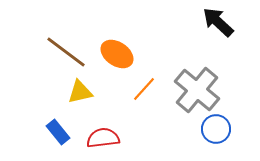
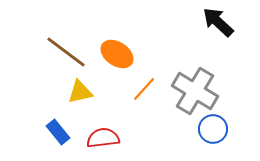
gray cross: moved 2 px left, 1 px down; rotated 9 degrees counterclockwise
blue circle: moved 3 px left
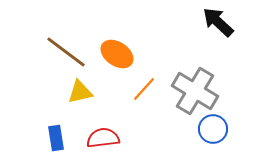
blue rectangle: moved 2 px left, 6 px down; rotated 30 degrees clockwise
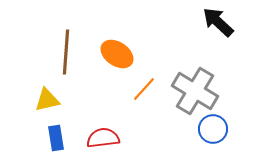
brown line: rotated 57 degrees clockwise
yellow triangle: moved 33 px left, 8 px down
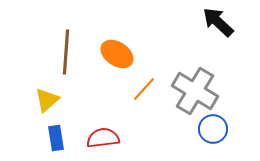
yellow triangle: rotated 28 degrees counterclockwise
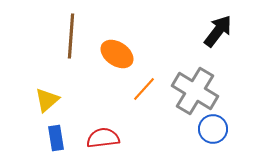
black arrow: moved 9 px down; rotated 84 degrees clockwise
brown line: moved 5 px right, 16 px up
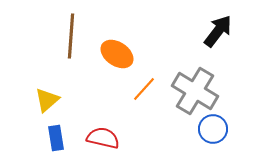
red semicircle: rotated 20 degrees clockwise
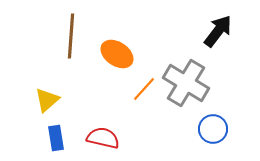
gray cross: moved 9 px left, 8 px up
